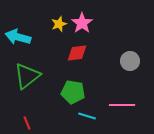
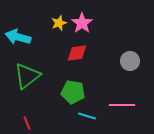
yellow star: moved 1 px up
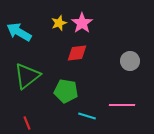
cyan arrow: moved 1 px right, 5 px up; rotated 15 degrees clockwise
green pentagon: moved 7 px left, 1 px up
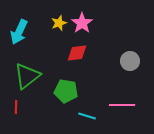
cyan arrow: rotated 95 degrees counterclockwise
red line: moved 11 px left, 16 px up; rotated 24 degrees clockwise
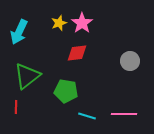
pink line: moved 2 px right, 9 px down
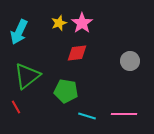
red line: rotated 32 degrees counterclockwise
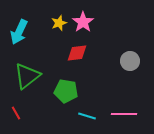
pink star: moved 1 px right, 1 px up
red line: moved 6 px down
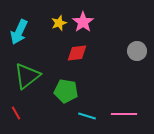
gray circle: moved 7 px right, 10 px up
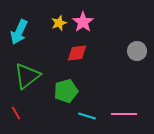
green pentagon: rotated 25 degrees counterclockwise
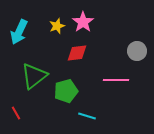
yellow star: moved 2 px left, 3 px down
green triangle: moved 7 px right
pink line: moved 8 px left, 34 px up
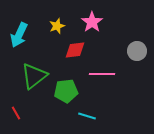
pink star: moved 9 px right
cyan arrow: moved 3 px down
red diamond: moved 2 px left, 3 px up
pink line: moved 14 px left, 6 px up
green pentagon: rotated 10 degrees clockwise
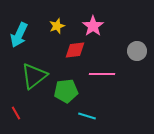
pink star: moved 1 px right, 4 px down
